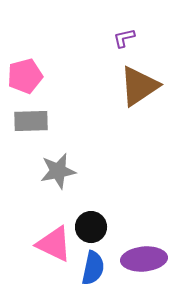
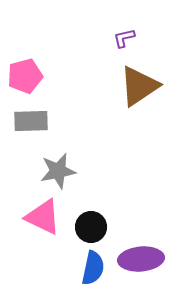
pink triangle: moved 11 px left, 27 px up
purple ellipse: moved 3 px left
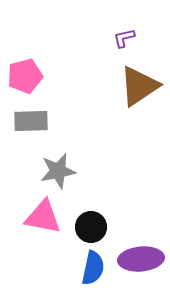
pink triangle: rotated 15 degrees counterclockwise
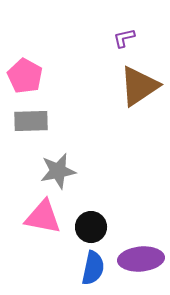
pink pentagon: rotated 28 degrees counterclockwise
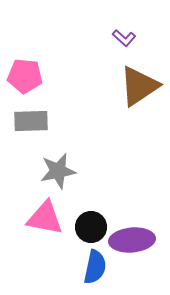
purple L-shape: rotated 125 degrees counterclockwise
pink pentagon: rotated 24 degrees counterclockwise
pink triangle: moved 2 px right, 1 px down
purple ellipse: moved 9 px left, 19 px up
blue semicircle: moved 2 px right, 1 px up
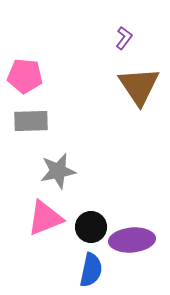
purple L-shape: rotated 95 degrees counterclockwise
brown triangle: rotated 30 degrees counterclockwise
pink triangle: rotated 33 degrees counterclockwise
blue semicircle: moved 4 px left, 3 px down
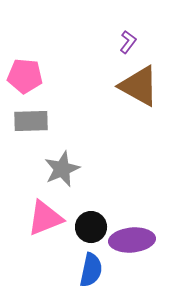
purple L-shape: moved 4 px right, 4 px down
brown triangle: rotated 27 degrees counterclockwise
gray star: moved 4 px right, 2 px up; rotated 12 degrees counterclockwise
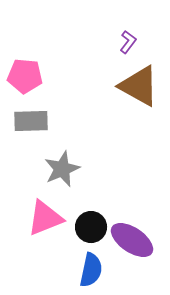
purple ellipse: rotated 39 degrees clockwise
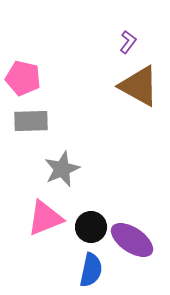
pink pentagon: moved 2 px left, 2 px down; rotated 8 degrees clockwise
